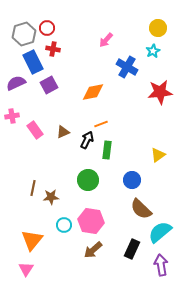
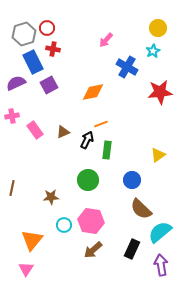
brown line: moved 21 px left
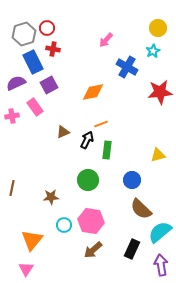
pink rectangle: moved 23 px up
yellow triangle: rotated 21 degrees clockwise
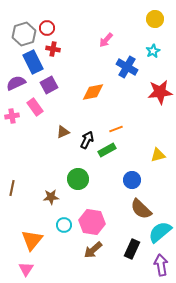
yellow circle: moved 3 px left, 9 px up
orange line: moved 15 px right, 5 px down
green rectangle: rotated 54 degrees clockwise
green circle: moved 10 px left, 1 px up
pink hexagon: moved 1 px right, 1 px down
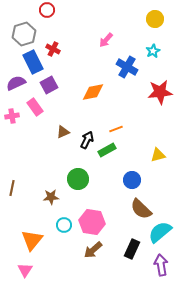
red circle: moved 18 px up
red cross: rotated 16 degrees clockwise
pink triangle: moved 1 px left, 1 px down
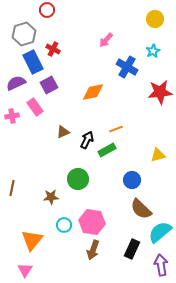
brown arrow: rotated 30 degrees counterclockwise
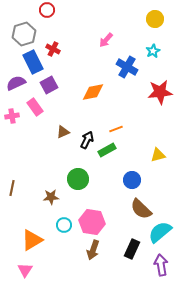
orange triangle: rotated 20 degrees clockwise
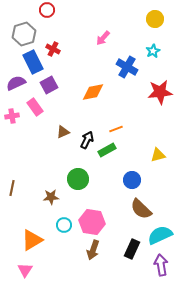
pink arrow: moved 3 px left, 2 px up
cyan semicircle: moved 3 px down; rotated 15 degrees clockwise
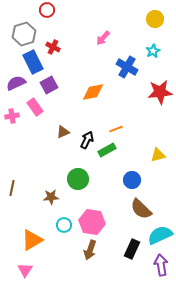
red cross: moved 2 px up
brown arrow: moved 3 px left
